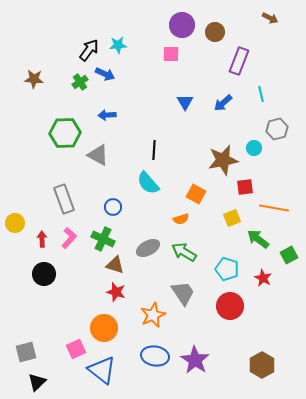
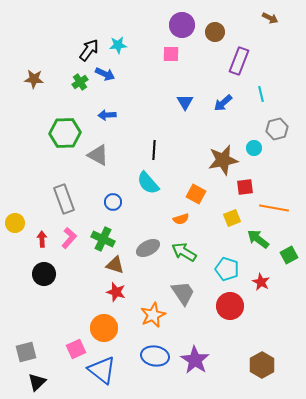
blue circle at (113, 207): moved 5 px up
red star at (263, 278): moved 2 px left, 4 px down
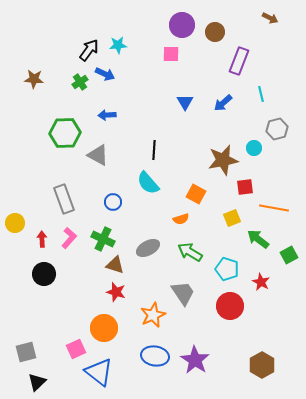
green arrow at (184, 252): moved 6 px right
blue triangle at (102, 370): moved 3 px left, 2 px down
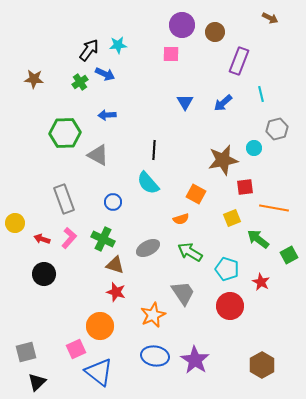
red arrow at (42, 239): rotated 70 degrees counterclockwise
orange circle at (104, 328): moved 4 px left, 2 px up
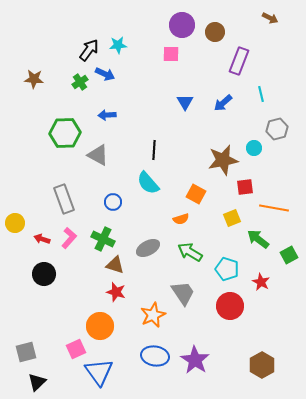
blue triangle at (99, 372): rotated 16 degrees clockwise
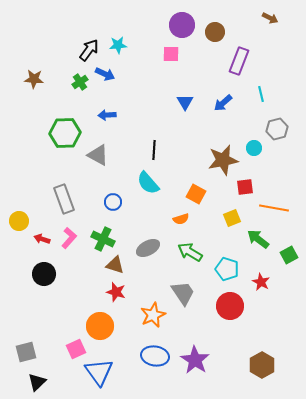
yellow circle at (15, 223): moved 4 px right, 2 px up
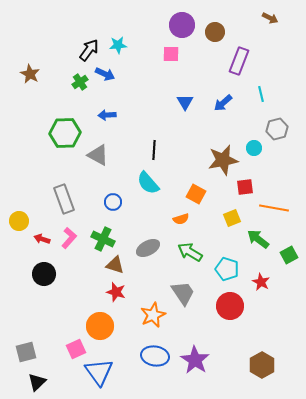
brown star at (34, 79): moved 4 px left, 5 px up; rotated 24 degrees clockwise
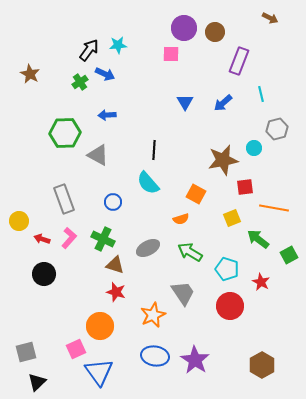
purple circle at (182, 25): moved 2 px right, 3 px down
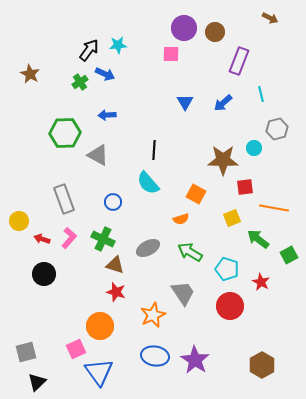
brown star at (223, 160): rotated 12 degrees clockwise
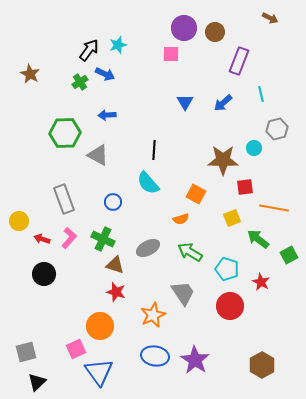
cyan star at (118, 45): rotated 12 degrees counterclockwise
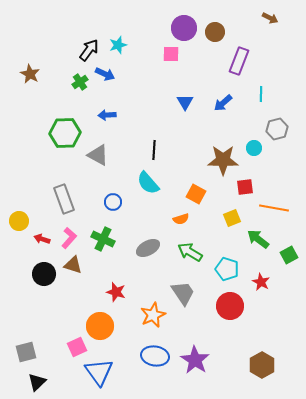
cyan line at (261, 94): rotated 14 degrees clockwise
brown triangle at (115, 265): moved 42 px left
pink square at (76, 349): moved 1 px right, 2 px up
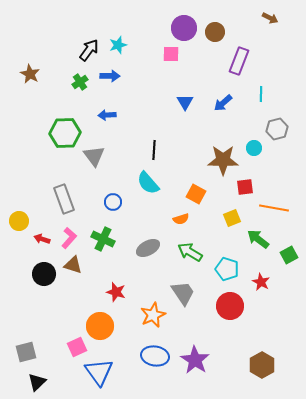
blue arrow at (105, 74): moved 5 px right, 2 px down; rotated 24 degrees counterclockwise
gray triangle at (98, 155): moved 4 px left, 1 px down; rotated 25 degrees clockwise
